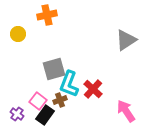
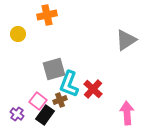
pink arrow: moved 1 px right, 2 px down; rotated 30 degrees clockwise
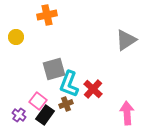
yellow circle: moved 2 px left, 3 px down
brown cross: moved 6 px right, 4 px down
purple cross: moved 2 px right, 1 px down
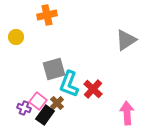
brown cross: moved 9 px left, 1 px up; rotated 24 degrees counterclockwise
purple cross: moved 5 px right, 7 px up; rotated 16 degrees counterclockwise
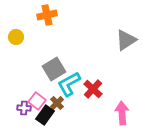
gray square: rotated 15 degrees counterclockwise
cyan L-shape: rotated 40 degrees clockwise
pink square: moved 1 px left
purple cross: rotated 16 degrees counterclockwise
pink arrow: moved 5 px left
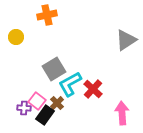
cyan L-shape: moved 1 px right
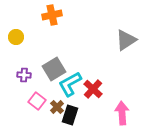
orange cross: moved 5 px right
brown cross: moved 4 px down
purple cross: moved 33 px up
black rectangle: moved 25 px right; rotated 18 degrees counterclockwise
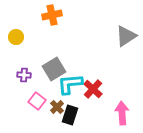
gray triangle: moved 4 px up
cyan L-shape: rotated 24 degrees clockwise
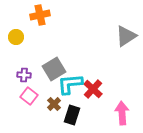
orange cross: moved 12 px left
pink square: moved 8 px left, 5 px up
brown cross: moved 3 px left, 3 px up
black rectangle: moved 2 px right
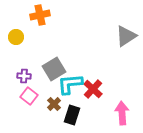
purple cross: moved 1 px down
